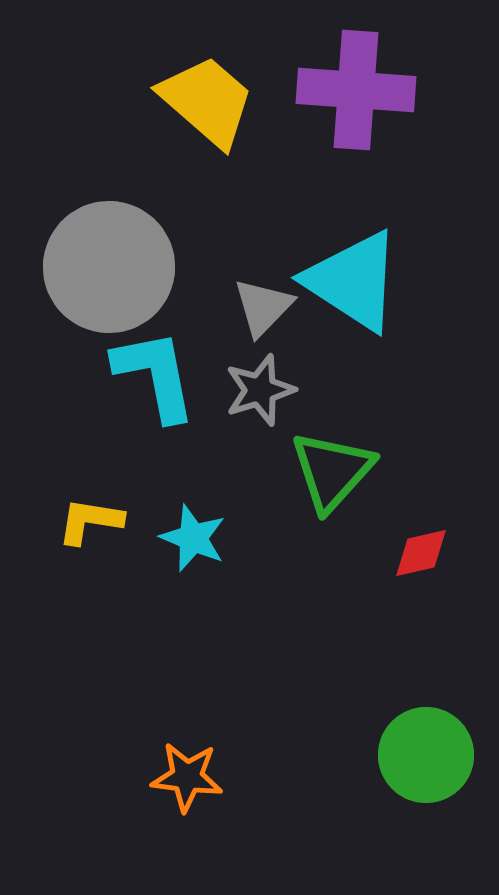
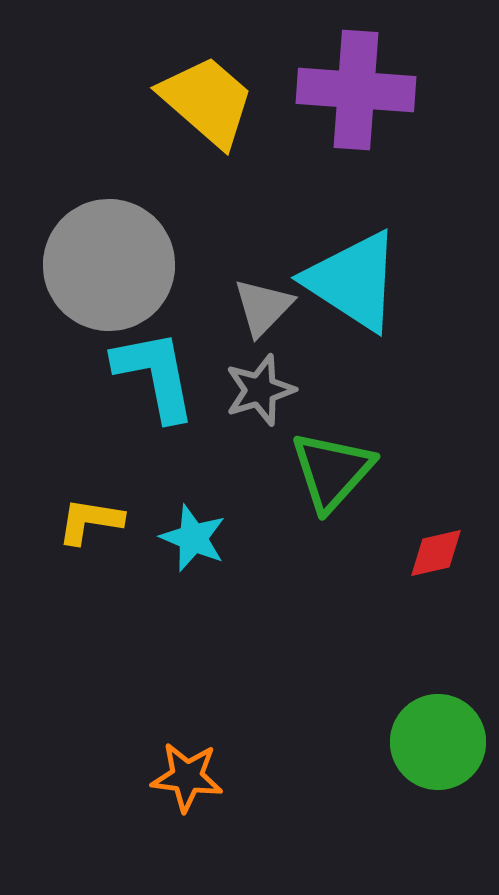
gray circle: moved 2 px up
red diamond: moved 15 px right
green circle: moved 12 px right, 13 px up
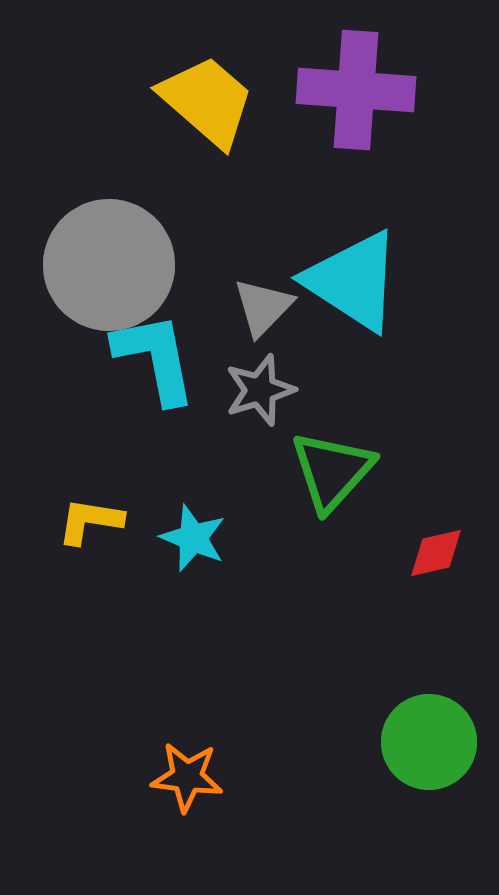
cyan L-shape: moved 17 px up
green circle: moved 9 px left
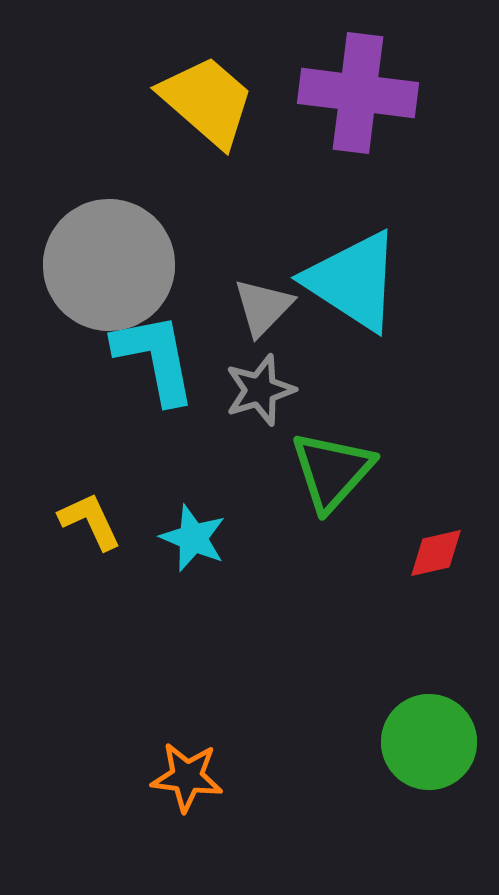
purple cross: moved 2 px right, 3 px down; rotated 3 degrees clockwise
yellow L-shape: rotated 56 degrees clockwise
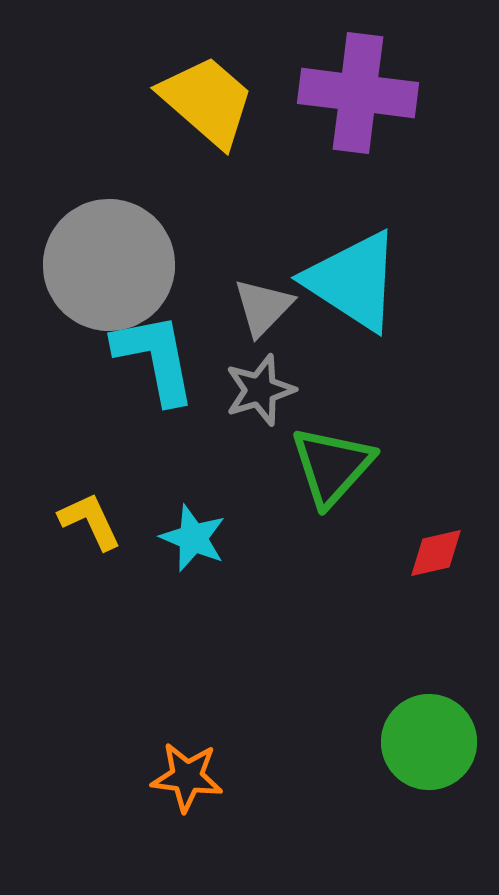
green triangle: moved 5 px up
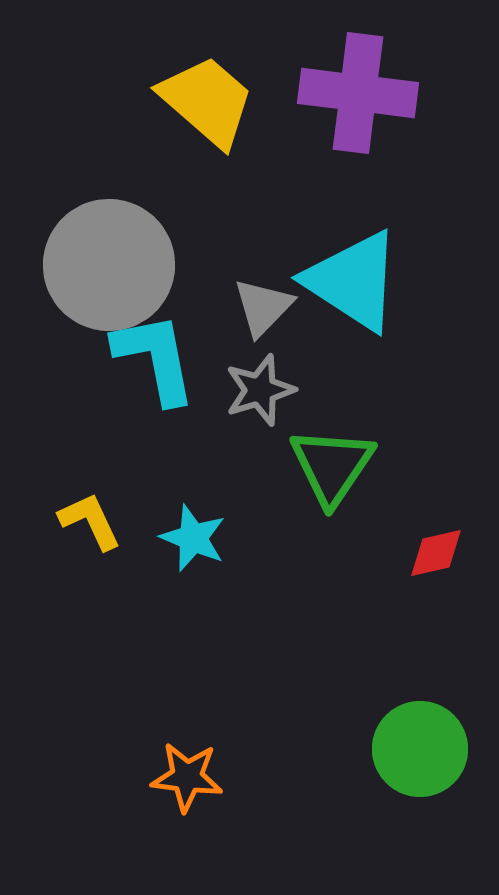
green triangle: rotated 8 degrees counterclockwise
green circle: moved 9 px left, 7 px down
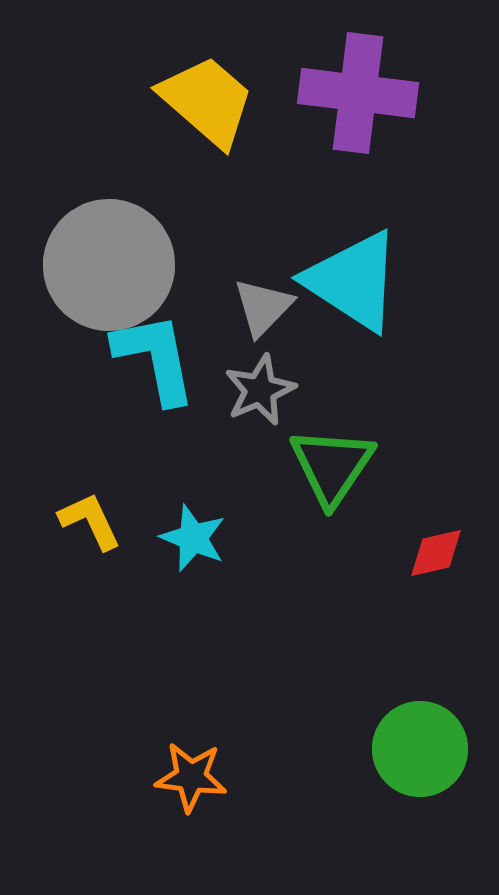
gray star: rotated 6 degrees counterclockwise
orange star: moved 4 px right
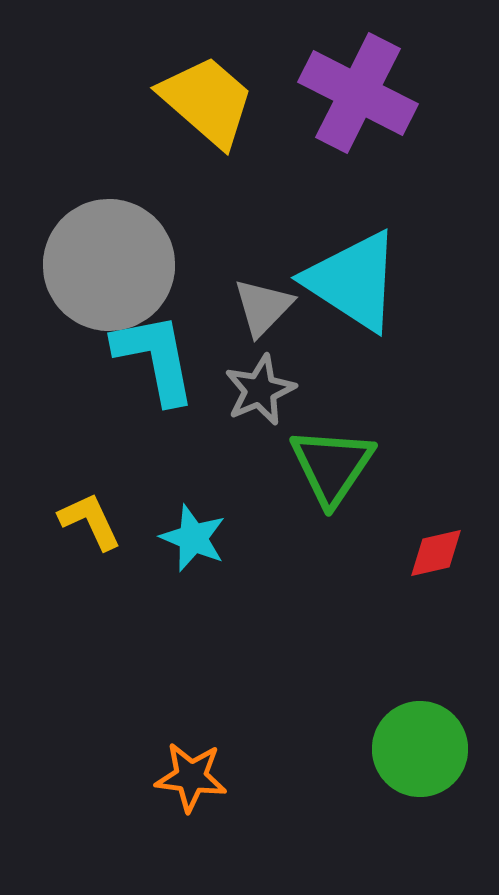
purple cross: rotated 20 degrees clockwise
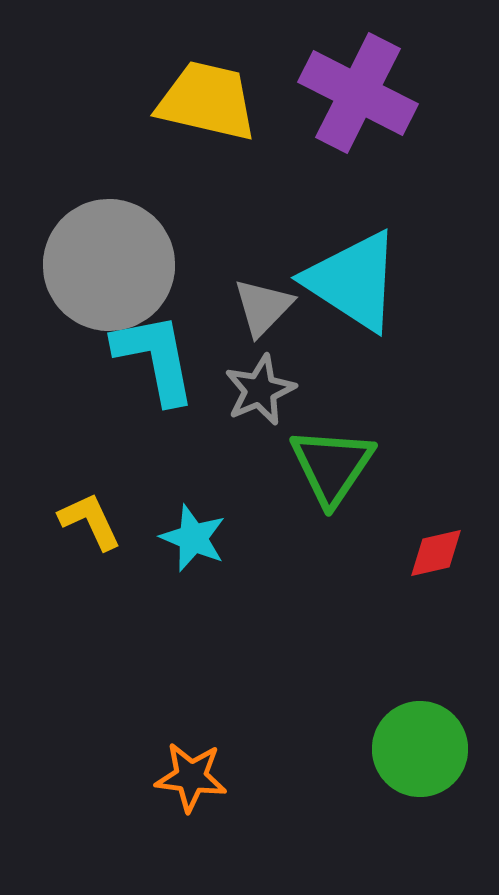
yellow trapezoid: rotated 28 degrees counterclockwise
